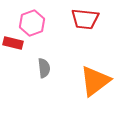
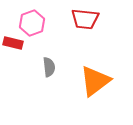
gray semicircle: moved 5 px right, 1 px up
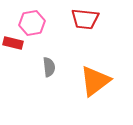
pink hexagon: rotated 10 degrees clockwise
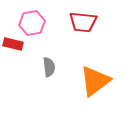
red trapezoid: moved 2 px left, 3 px down
red rectangle: moved 1 px down
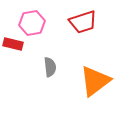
red trapezoid: rotated 24 degrees counterclockwise
gray semicircle: moved 1 px right
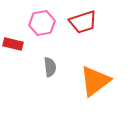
pink hexagon: moved 10 px right
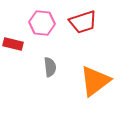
pink hexagon: rotated 15 degrees clockwise
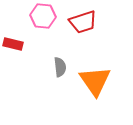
pink hexagon: moved 1 px right, 7 px up
gray semicircle: moved 10 px right
orange triangle: rotated 28 degrees counterclockwise
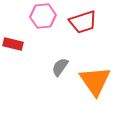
pink hexagon: rotated 10 degrees counterclockwise
gray semicircle: rotated 138 degrees counterclockwise
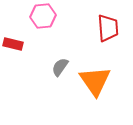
red trapezoid: moved 25 px right, 6 px down; rotated 76 degrees counterclockwise
